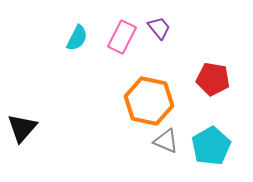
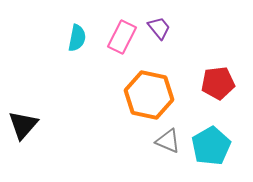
cyan semicircle: rotated 16 degrees counterclockwise
red pentagon: moved 5 px right, 4 px down; rotated 16 degrees counterclockwise
orange hexagon: moved 6 px up
black triangle: moved 1 px right, 3 px up
gray triangle: moved 2 px right
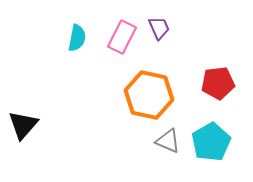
purple trapezoid: rotated 15 degrees clockwise
cyan pentagon: moved 4 px up
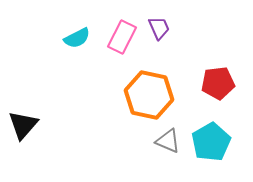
cyan semicircle: rotated 52 degrees clockwise
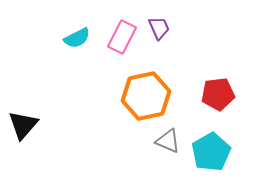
red pentagon: moved 11 px down
orange hexagon: moved 3 px left, 1 px down; rotated 24 degrees counterclockwise
cyan pentagon: moved 10 px down
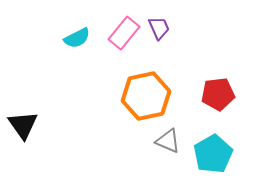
pink rectangle: moved 2 px right, 4 px up; rotated 12 degrees clockwise
black triangle: rotated 16 degrees counterclockwise
cyan pentagon: moved 2 px right, 2 px down
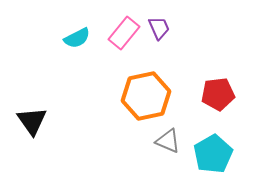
black triangle: moved 9 px right, 4 px up
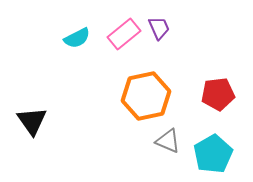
pink rectangle: moved 1 px down; rotated 12 degrees clockwise
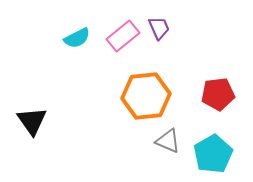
pink rectangle: moved 1 px left, 2 px down
orange hexagon: rotated 6 degrees clockwise
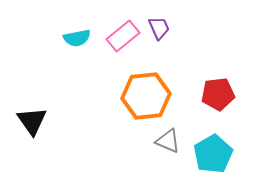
cyan semicircle: rotated 16 degrees clockwise
